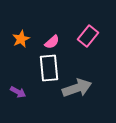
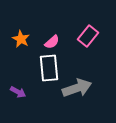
orange star: rotated 18 degrees counterclockwise
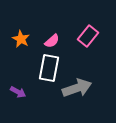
pink semicircle: moved 1 px up
white rectangle: rotated 16 degrees clockwise
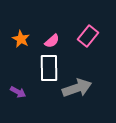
white rectangle: rotated 12 degrees counterclockwise
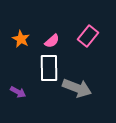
gray arrow: rotated 40 degrees clockwise
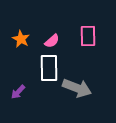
pink rectangle: rotated 40 degrees counterclockwise
purple arrow: rotated 105 degrees clockwise
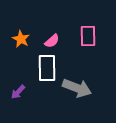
white rectangle: moved 2 px left
